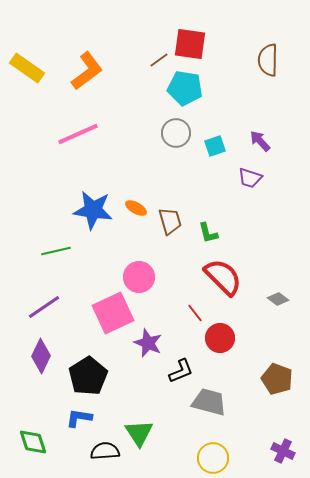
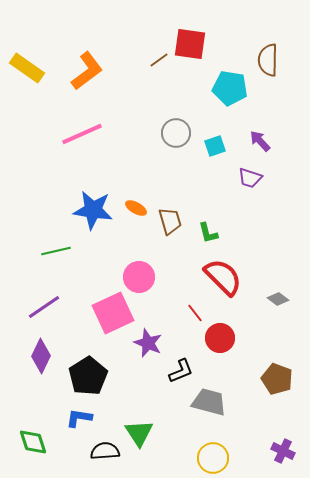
cyan pentagon: moved 45 px right
pink line: moved 4 px right
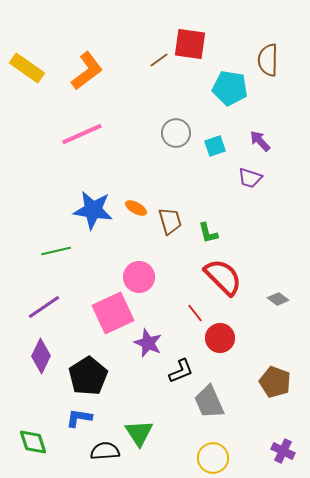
brown pentagon: moved 2 px left, 3 px down
gray trapezoid: rotated 129 degrees counterclockwise
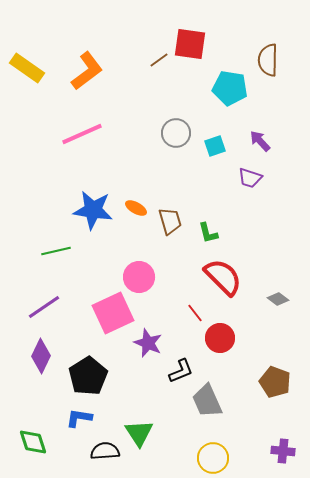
gray trapezoid: moved 2 px left, 1 px up
purple cross: rotated 20 degrees counterclockwise
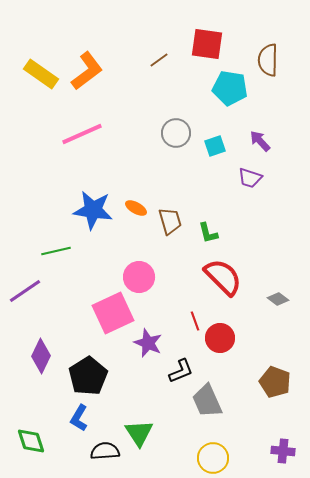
red square: moved 17 px right
yellow rectangle: moved 14 px right, 6 px down
purple line: moved 19 px left, 16 px up
red line: moved 8 px down; rotated 18 degrees clockwise
blue L-shape: rotated 68 degrees counterclockwise
green diamond: moved 2 px left, 1 px up
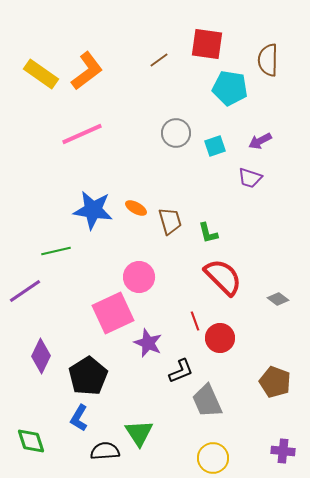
purple arrow: rotated 75 degrees counterclockwise
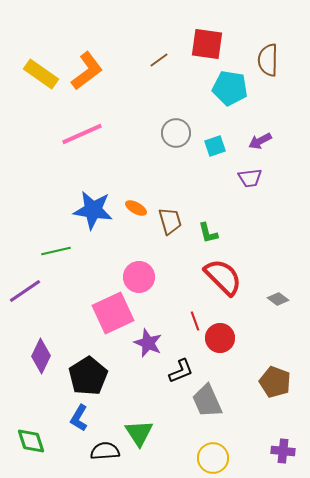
purple trapezoid: rotated 25 degrees counterclockwise
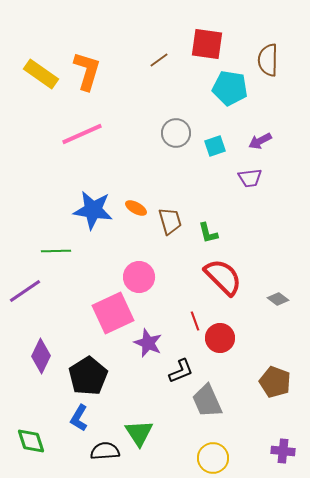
orange L-shape: rotated 36 degrees counterclockwise
green line: rotated 12 degrees clockwise
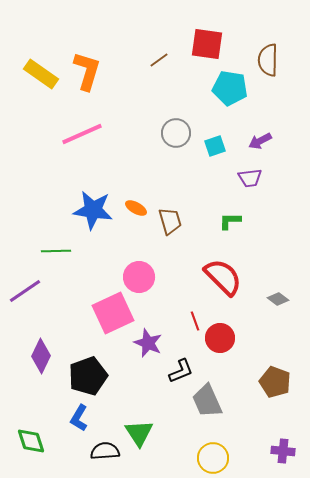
green L-shape: moved 22 px right, 12 px up; rotated 105 degrees clockwise
black pentagon: rotated 12 degrees clockwise
